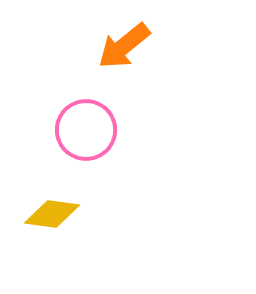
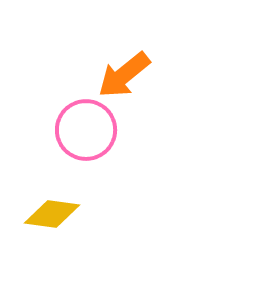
orange arrow: moved 29 px down
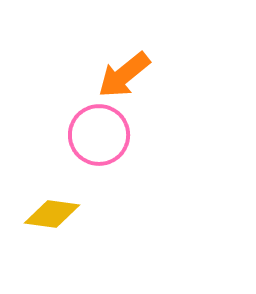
pink circle: moved 13 px right, 5 px down
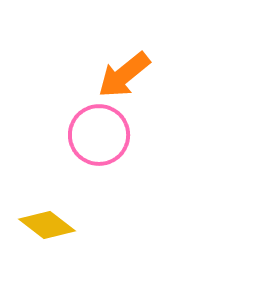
yellow diamond: moved 5 px left, 11 px down; rotated 30 degrees clockwise
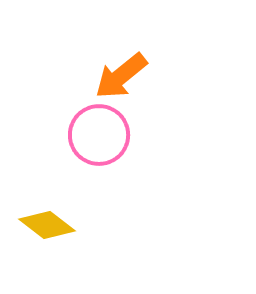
orange arrow: moved 3 px left, 1 px down
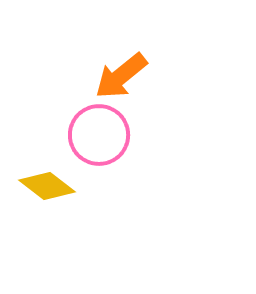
yellow diamond: moved 39 px up
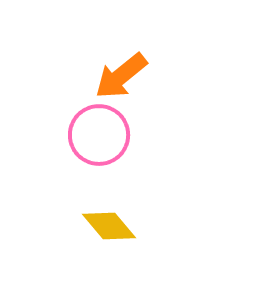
yellow diamond: moved 62 px right, 40 px down; rotated 12 degrees clockwise
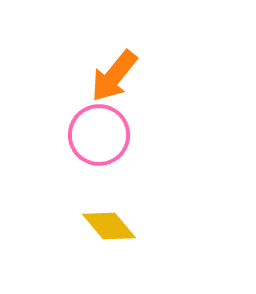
orange arrow: moved 7 px left; rotated 12 degrees counterclockwise
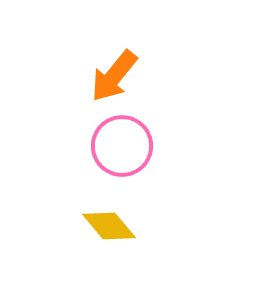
pink circle: moved 23 px right, 11 px down
